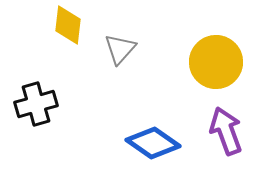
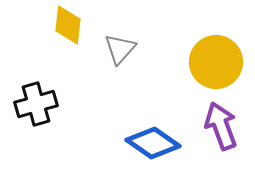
purple arrow: moved 5 px left, 5 px up
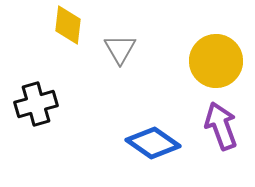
gray triangle: rotated 12 degrees counterclockwise
yellow circle: moved 1 px up
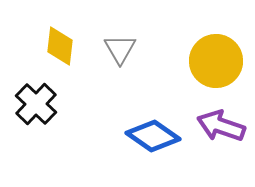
yellow diamond: moved 8 px left, 21 px down
black cross: rotated 30 degrees counterclockwise
purple arrow: rotated 51 degrees counterclockwise
blue diamond: moved 7 px up
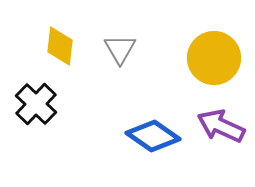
yellow circle: moved 2 px left, 3 px up
purple arrow: rotated 6 degrees clockwise
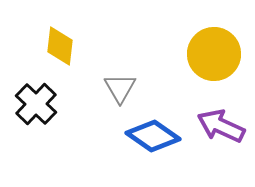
gray triangle: moved 39 px down
yellow circle: moved 4 px up
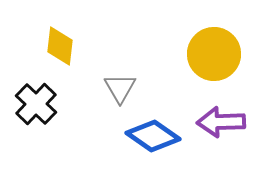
purple arrow: moved 4 px up; rotated 27 degrees counterclockwise
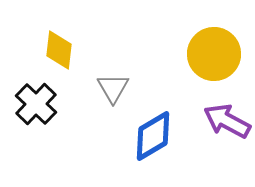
yellow diamond: moved 1 px left, 4 px down
gray triangle: moved 7 px left
purple arrow: moved 6 px right, 1 px up; rotated 30 degrees clockwise
blue diamond: rotated 66 degrees counterclockwise
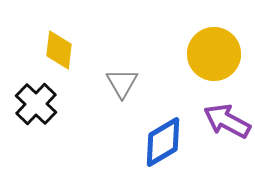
gray triangle: moved 9 px right, 5 px up
blue diamond: moved 10 px right, 6 px down
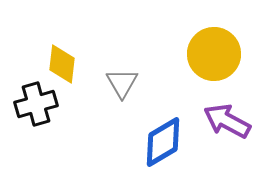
yellow diamond: moved 3 px right, 14 px down
black cross: rotated 30 degrees clockwise
